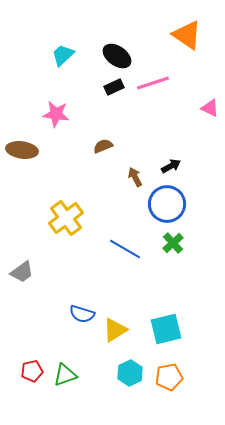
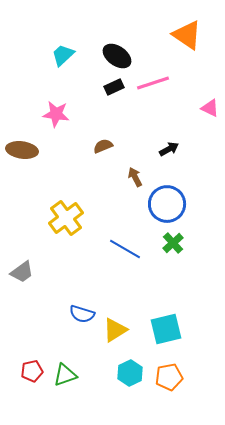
black arrow: moved 2 px left, 17 px up
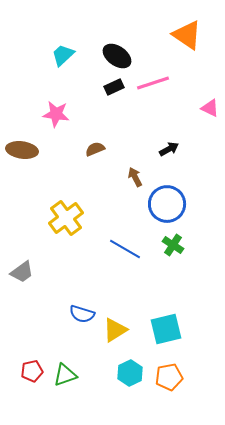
brown semicircle: moved 8 px left, 3 px down
green cross: moved 2 px down; rotated 15 degrees counterclockwise
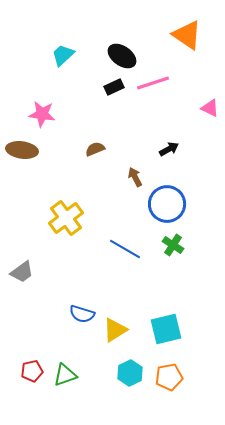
black ellipse: moved 5 px right
pink star: moved 14 px left
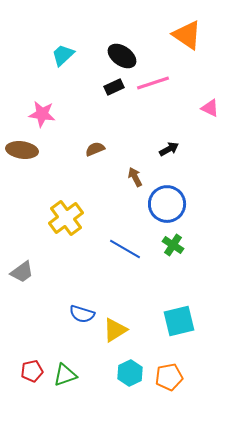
cyan square: moved 13 px right, 8 px up
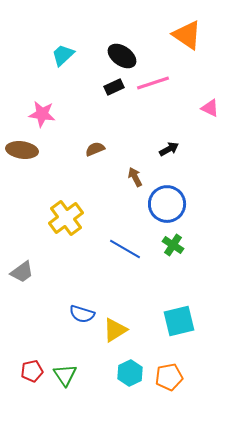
green triangle: rotated 45 degrees counterclockwise
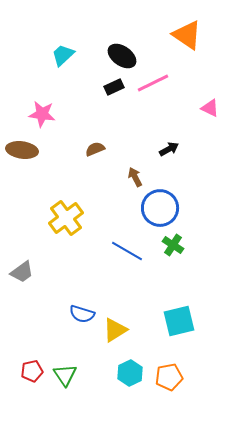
pink line: rotated 8 degrees counterclockwise
blue circle: moved 7 px left, 4 px down
blue line: moved 2 px right, 2 px down
